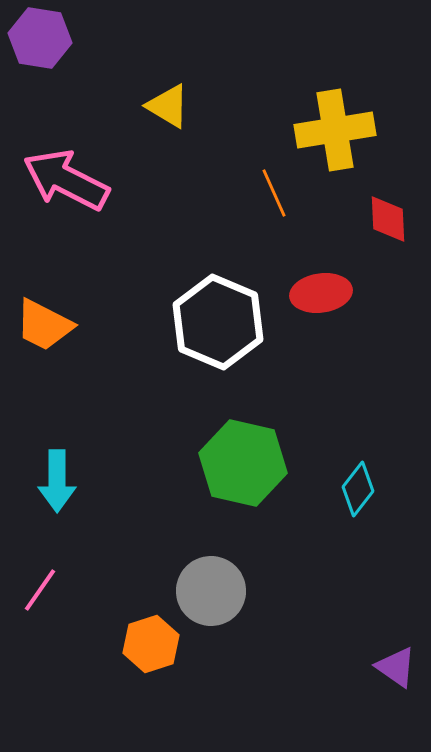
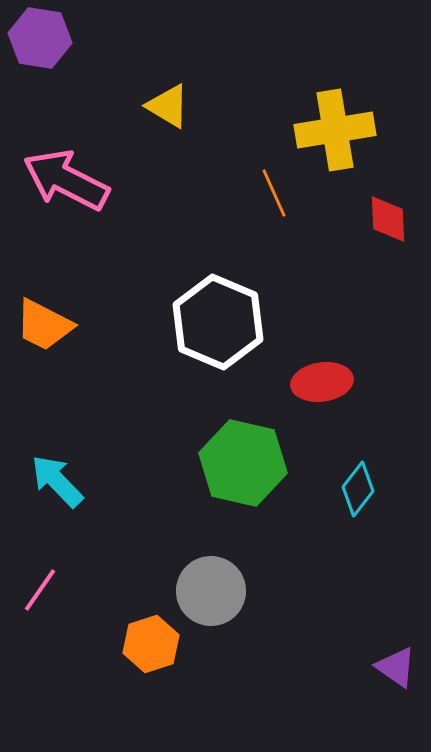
red ellipse: moved 1 px right, 89 px down
cyan arrow: rotated 136 degrees clockwise
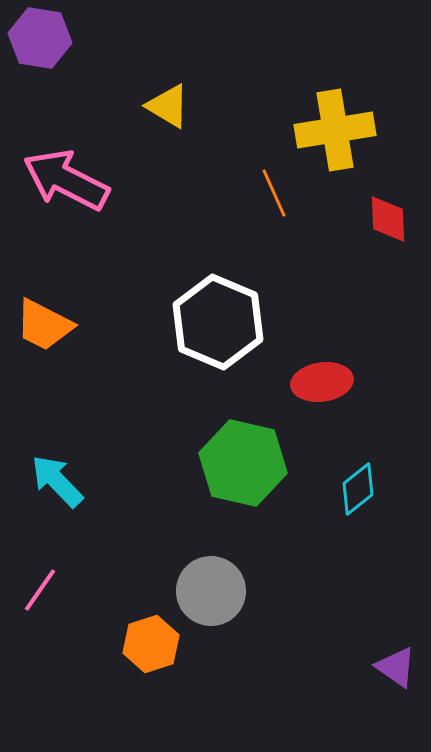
cyan diamond: rotated 14 degrees clockwise
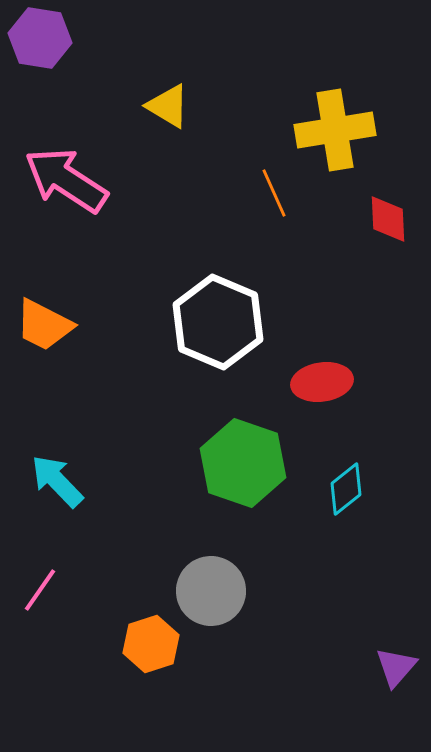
pink arrow: rotated 6 degrees clockwise
green hexagon: rotated 6 degrees clockwise
cyan diamond: moved 12 px left
purple triangle: rotated 36 degrees clockwise
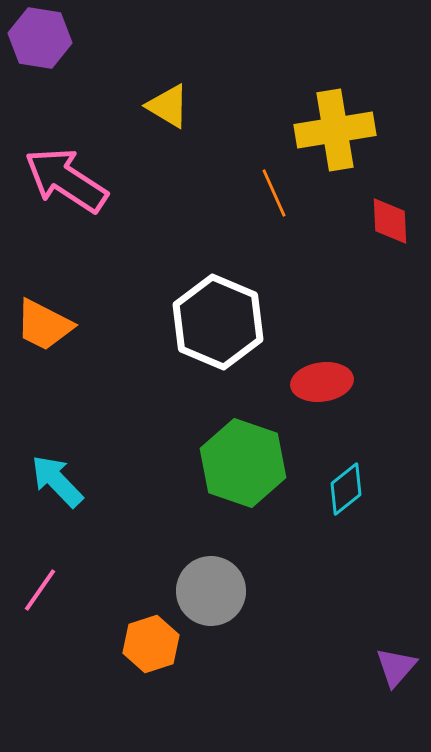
red diamond: moved 2 px right, 2 px down
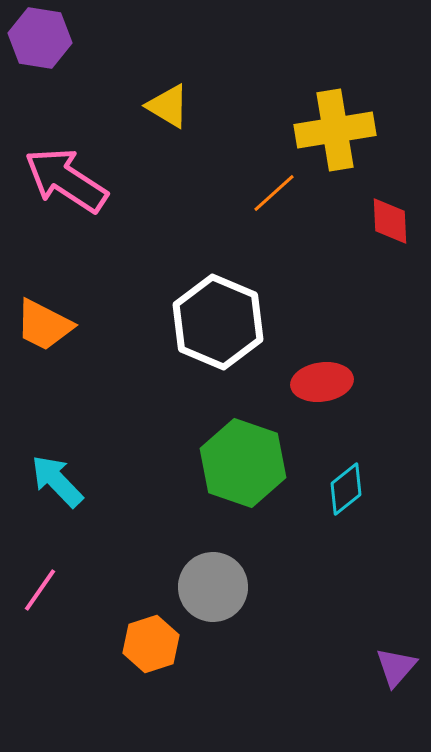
orange line: rotated 72 degrees clockwise
gray circle: moved 2 px right, 4 px up
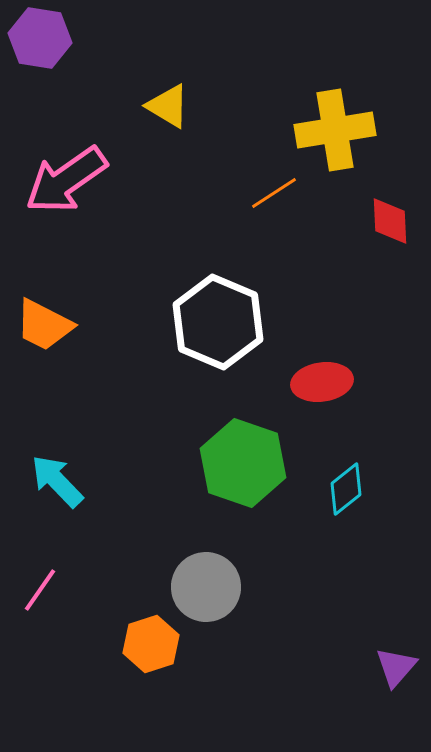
pink arrow: rotated 68 degrees counterclockwise
orange line: rotated 9 degrees clockwise
gray circle: moved 7 px left
